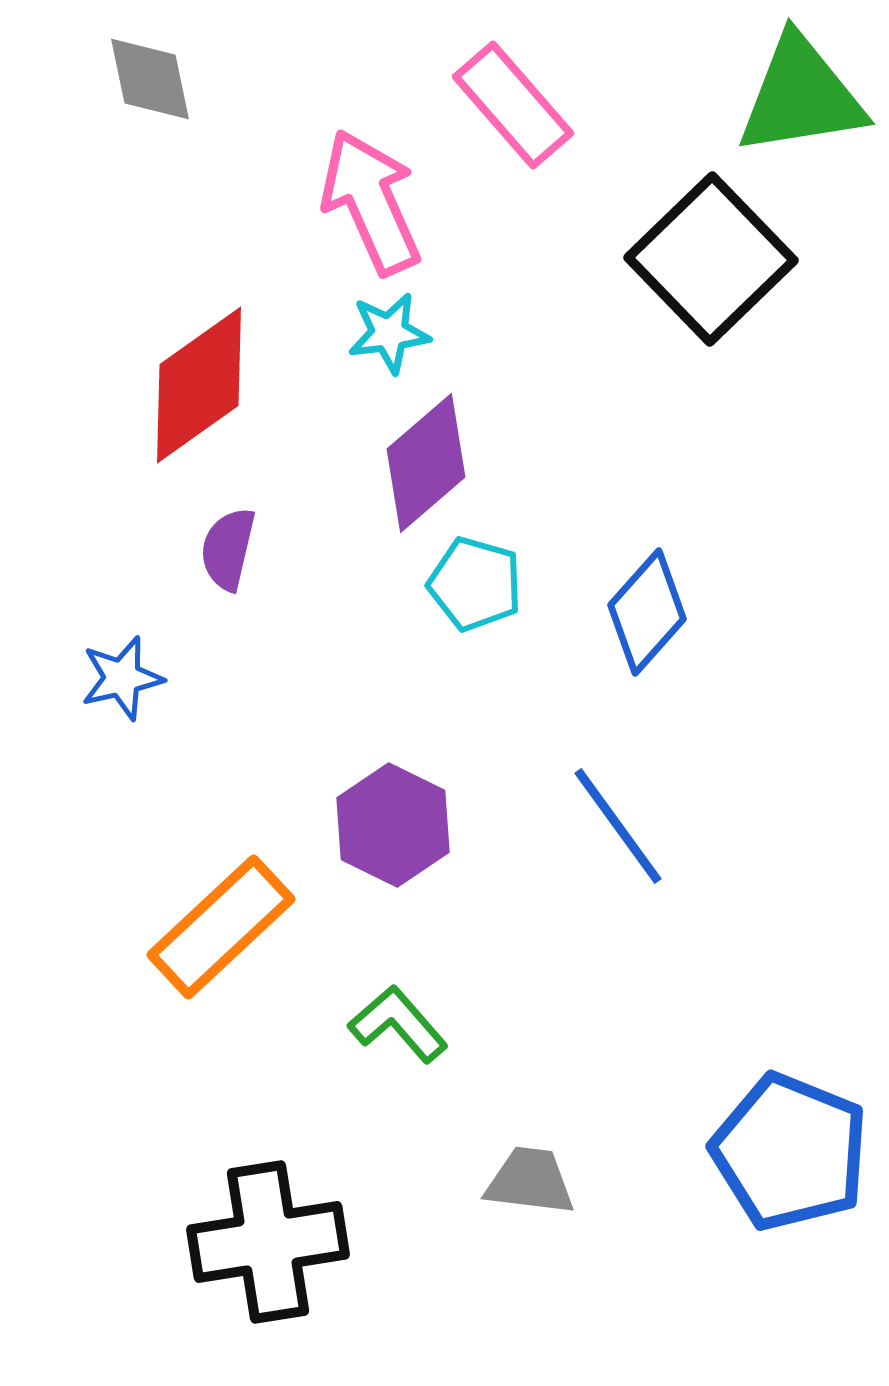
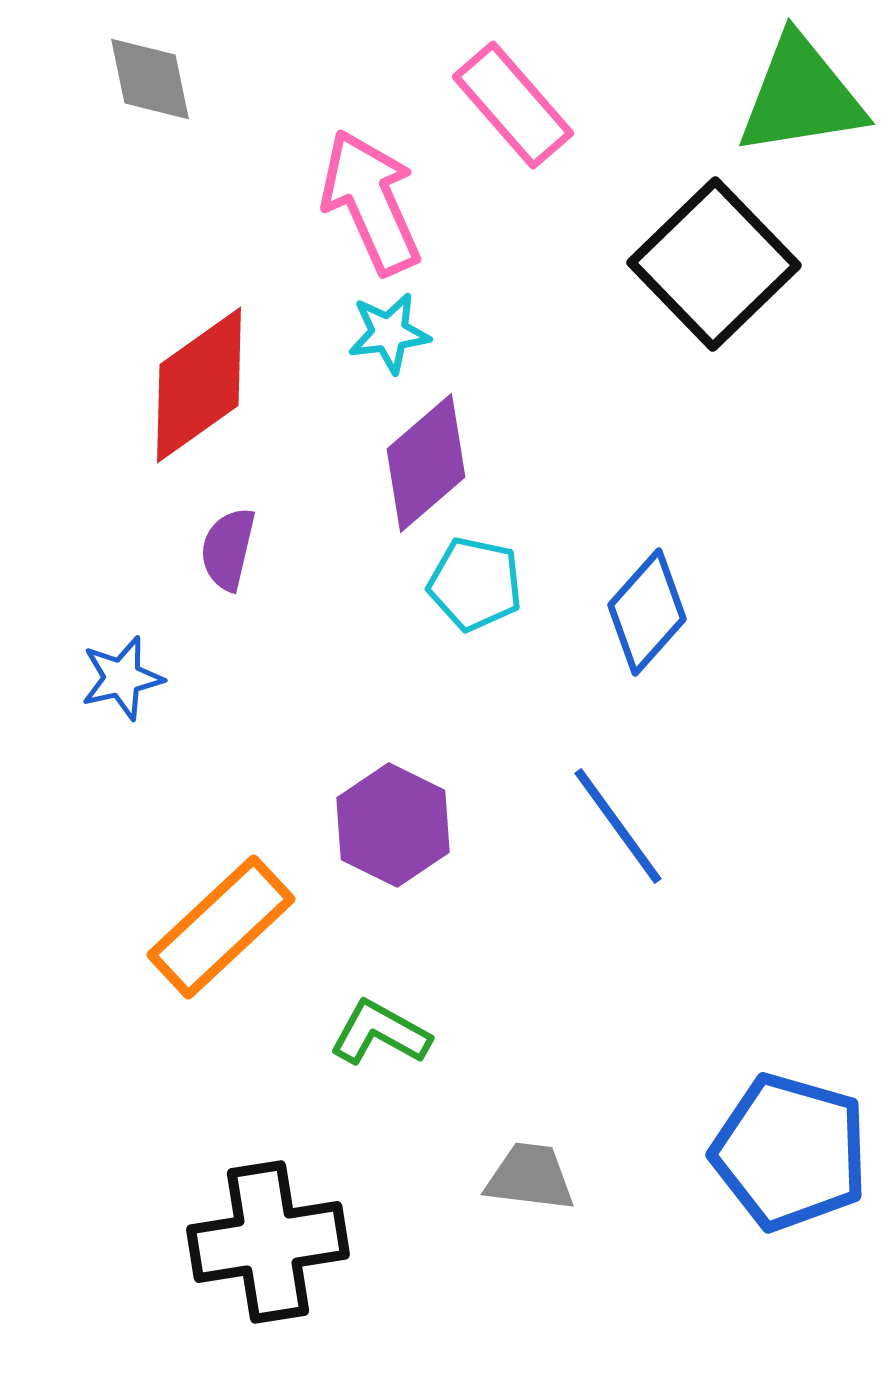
black square: moved 3 px right, 5 px down
cyan pentagon: rotated 4 degrees counterclockwise
green L-shape: moved 18 px left, 9 px down; rotated 20 degrees counterclockwise
blue pentagon: rotated 6 degrees counterclockwise
gray trapezoid: moved 4 px up
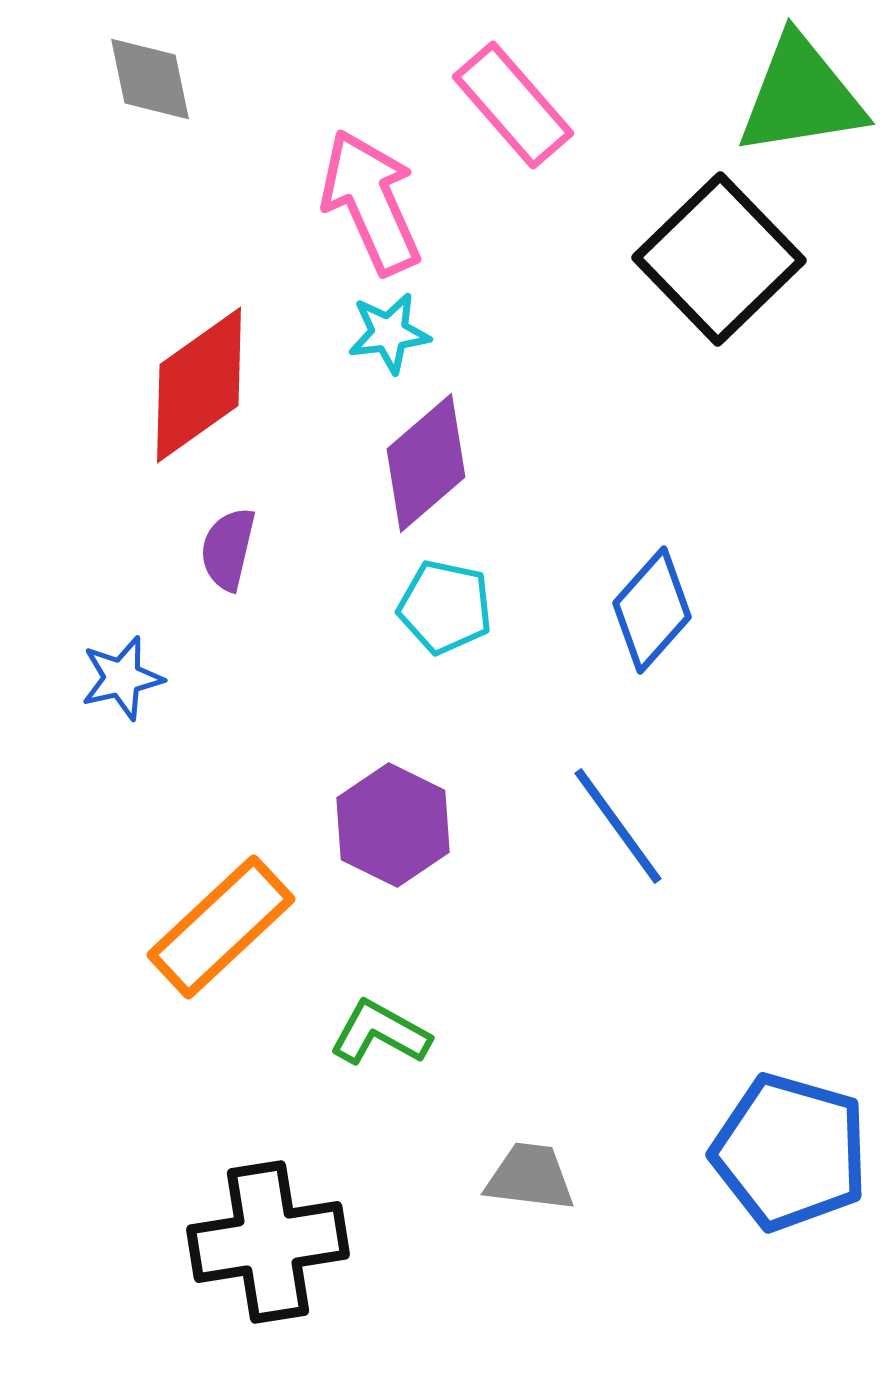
black square: moved 5 px right, 5 px up
cyan pentagon: moved 30 px left, 23 px down
blue diamond: moved 5 px right, 2 px up
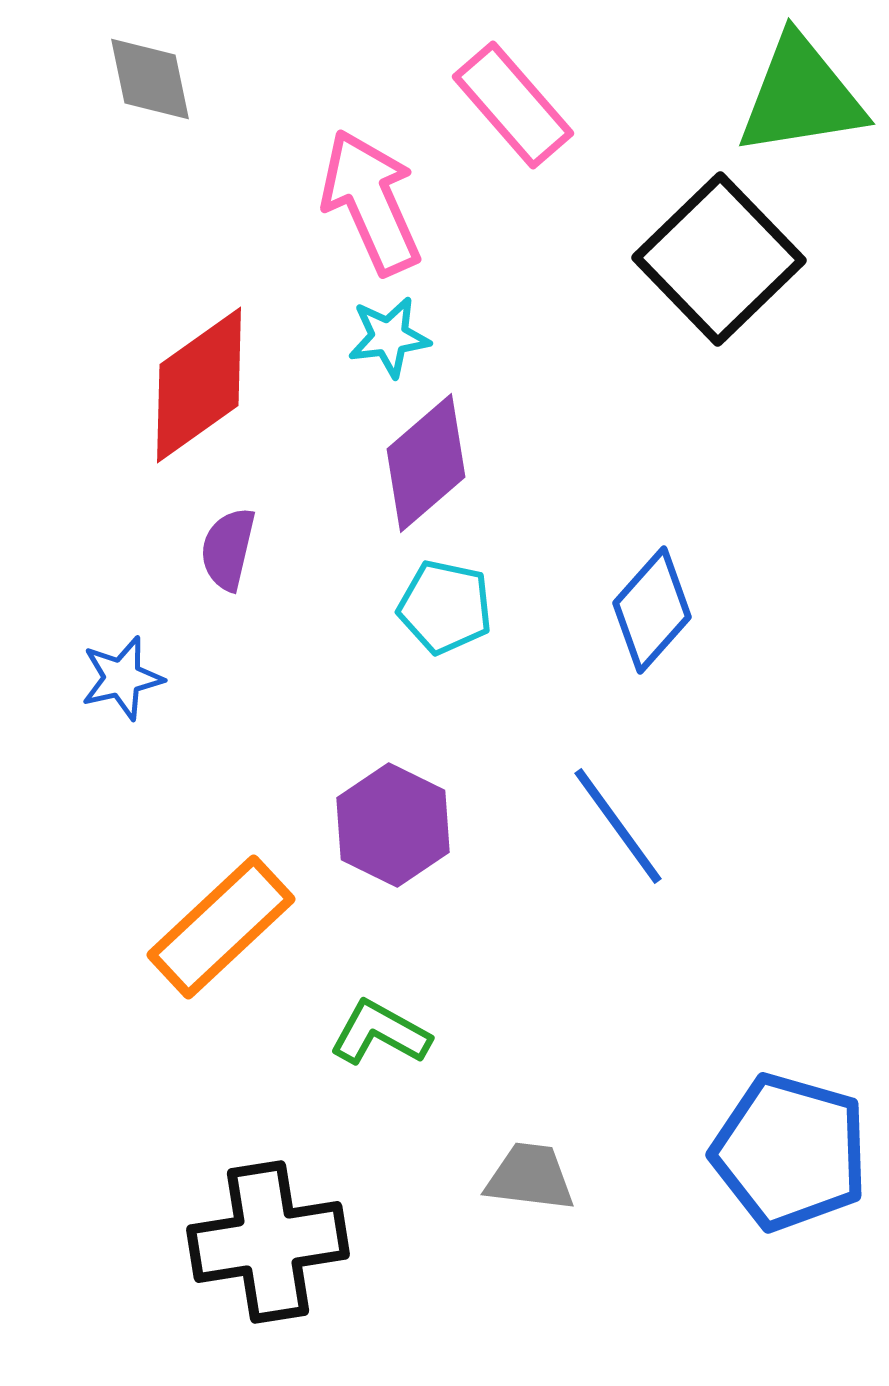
cyan star: moved 4 px down
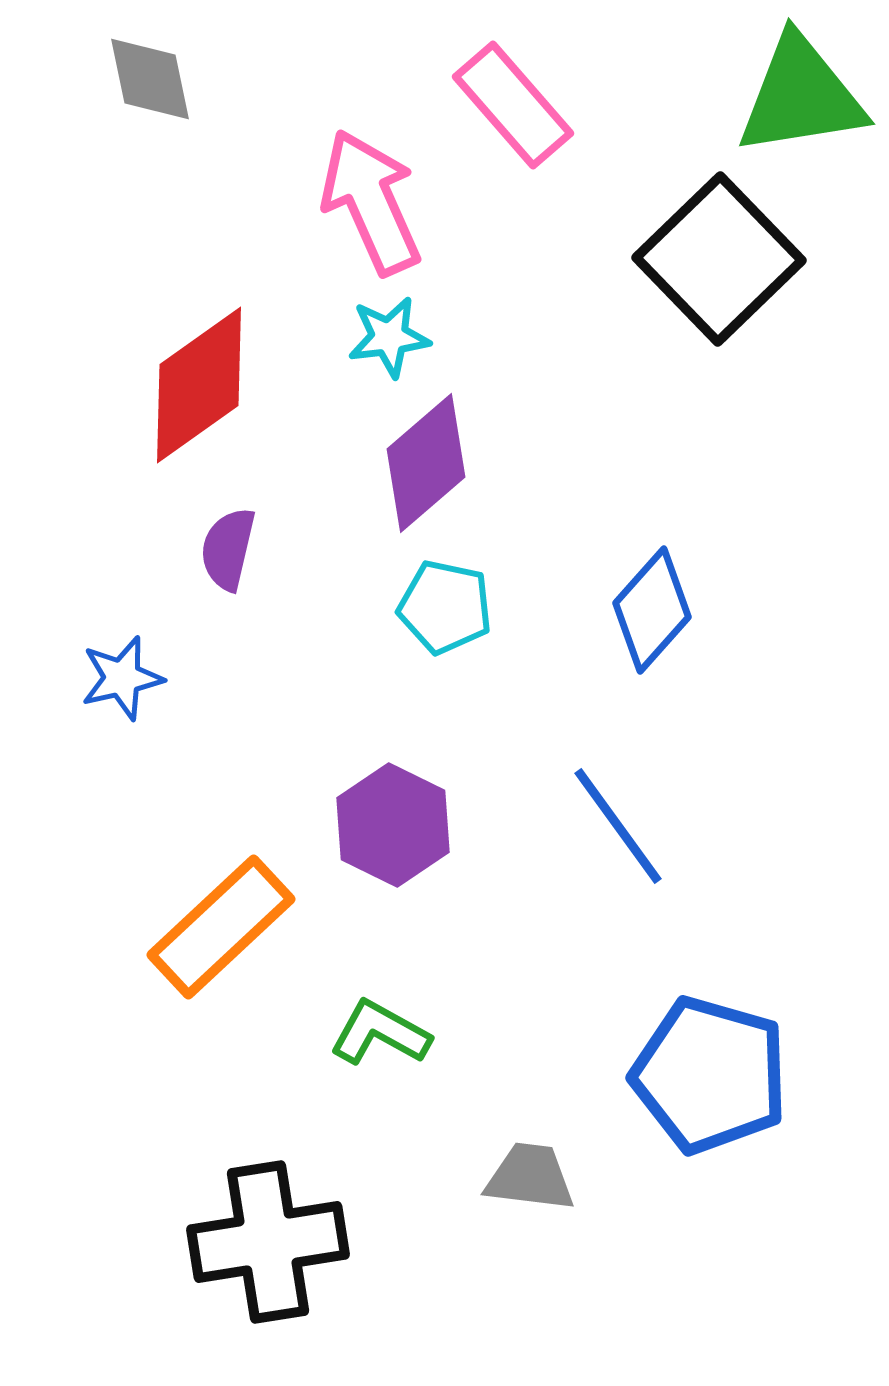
blue pentagon: moved 80 px left, 77 px up
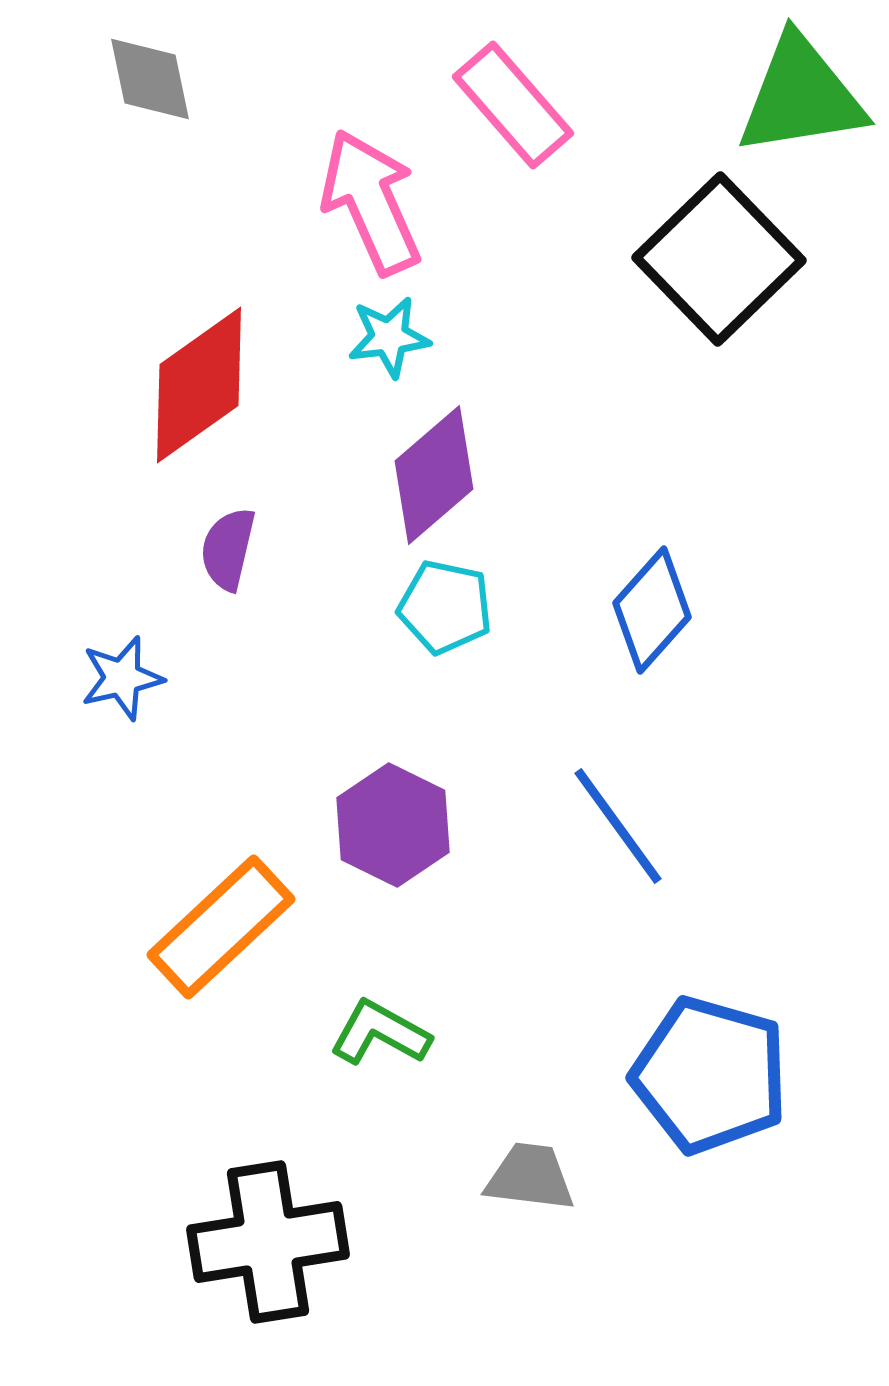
purple diamond: moved 8 px right, 12 px down
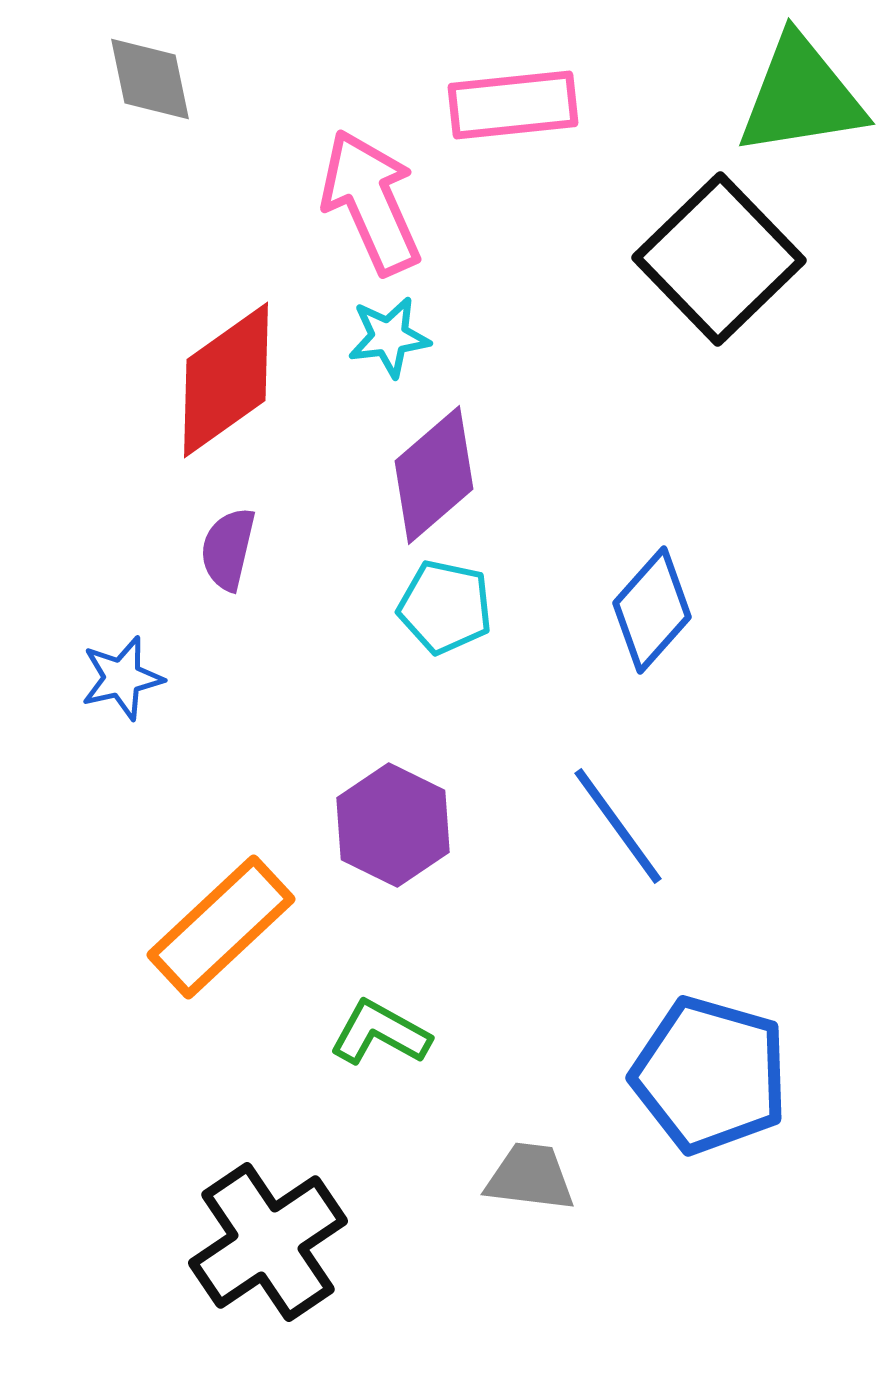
pink rectangle: rotated 55 degrees counterclockwise
red diamond: moved 27 px right, 5 px up
black cross: rotated 25 degrees counterclockwise
